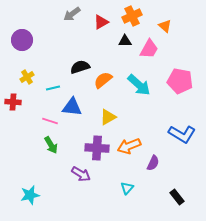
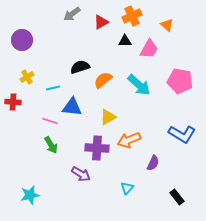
orange triangle: moved 2 px right, 1 px up
orange arrow: moved 6 px up
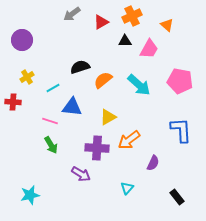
cyan line: rotated 16 degrees counterclockwise
blue L-shape: moved 1 px left, 4 px up; rotated 124 degrees counterclockwise
orange arrow: rotated 15 degrees counterclockwise
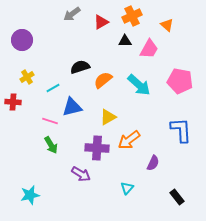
blue triangle: rotated 20 degrees counterclockwise
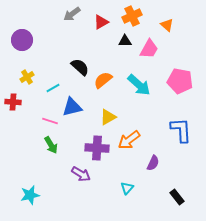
black semicircle: rotated 60 degrees clockwise
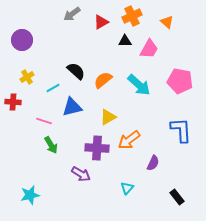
orange triangle: moved 3 px up
black semicircle: moved 4 px left, 4 px down
pink line: moved 6 px left
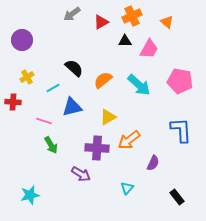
black semicircle: moved 2 px left, 3 px up
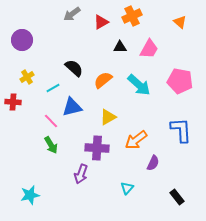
orange triangle: moved 13 px right
black triangle: moved 5 px left, 6 px down
pink line: moved 7 px right; rotated 28 degrees clockwise
orange arrow: moved 7 px right
purple arrow: rotated 78 degrees clockwise
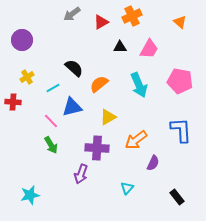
orange semicircle: moved 4 px left, 4 px down
cyan arrow: rotated 25 degrees clockwise
